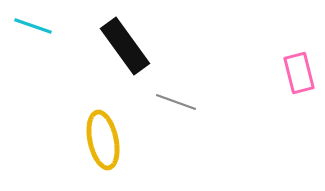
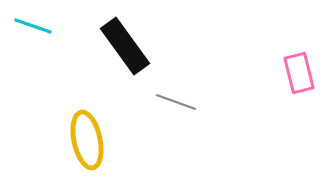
yellow ellipse: moved 16 px left
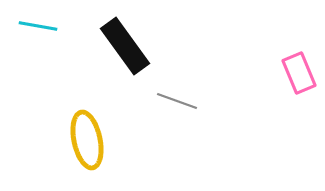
cyan line: moved 5 px right; rotated 9 degrees counterclockwise
pink rectangle: rotated 9 degrees counterclockwise
gray line: moved 1 px right, 1 px up
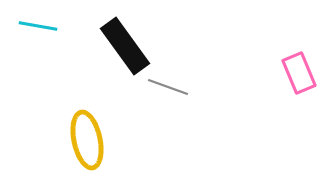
gray line: moved 9 px left, 14 px up
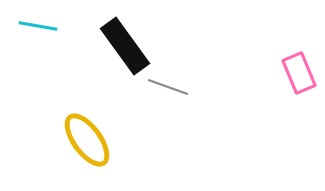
yellow ellipse: rotated 24 degrees counterclockwise
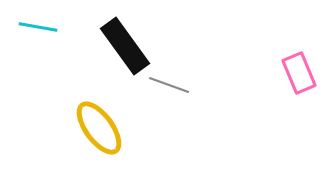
cyan line: moved 1 px down
gray line: moved 1 px right, 2 px up
yellow ellipse: moved 12 px right, 12 px up
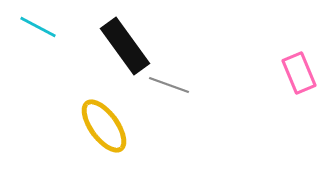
cyan line: rotated 18 degrees clockwise
yellow ellipse: moved 5 px right, 2 px up
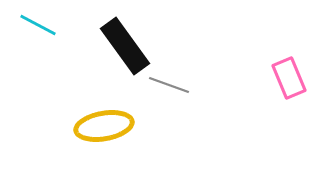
cyan line: moved 2 px up
pink rectangle: moved 10 px left, 5 px down
yellow ellipse: rotated 64 degrees counterclockwise
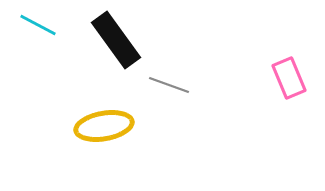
black rectangle: moved 9 px left, 6 px up
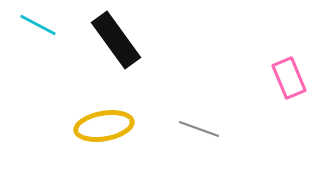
gray line: moved 30 px right, 44 px down
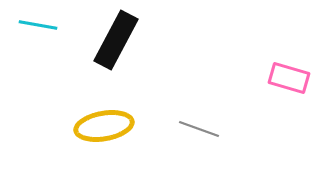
cyan line: rotated 18 degrees counterclockwise
black rectangle: rotated 64 degrees clockwise
pink rectangle: rotated 51 degrees counterclockwise
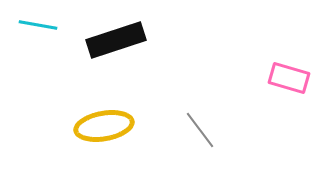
black rectangle: rotated 44 degrees clockwise
gray line: moved 1 px right, 1 px down; rotated 33 degrees clockwise
